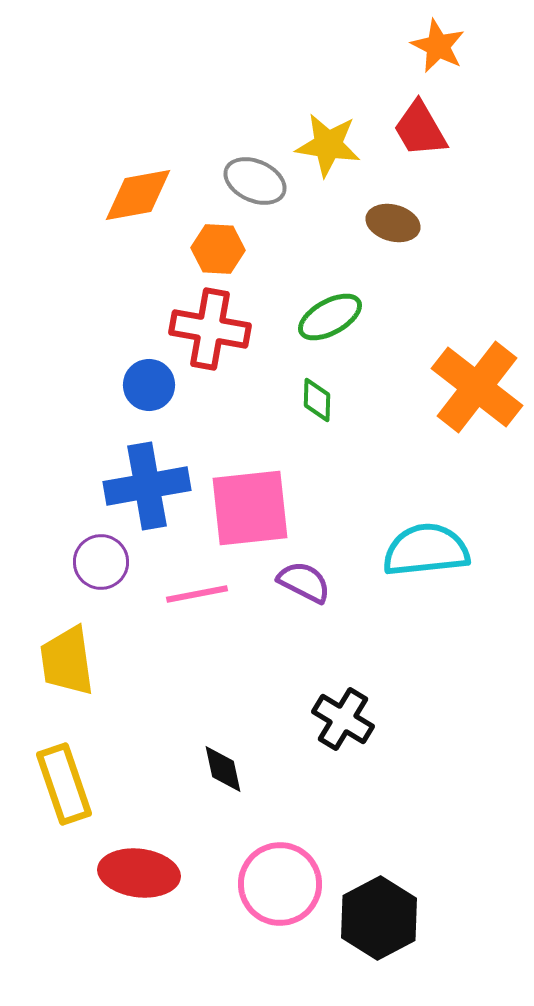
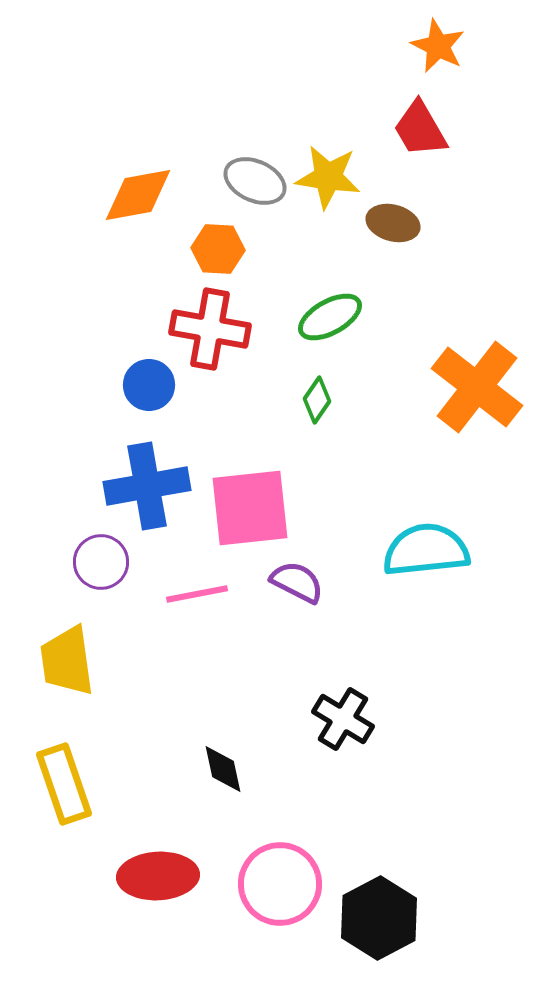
yellow star: moved 32 px down
green diamond: rotated 33 degrees clockwise
purple semicircle: moved 7 px left
red ellipse: moved 19 px right, 3 px down; rotated 10 degrees counterclockwise
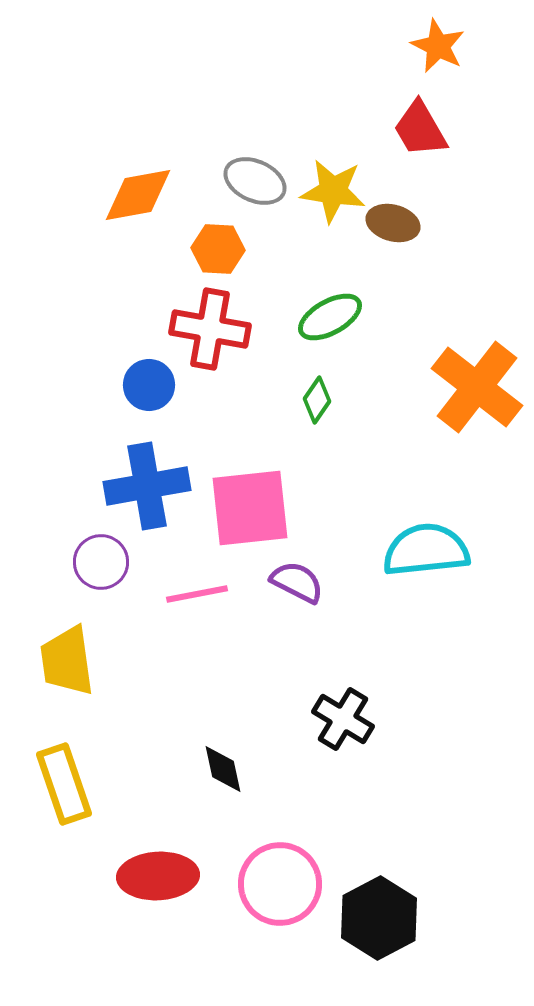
yellow star: moved 5 px right, 14 px down
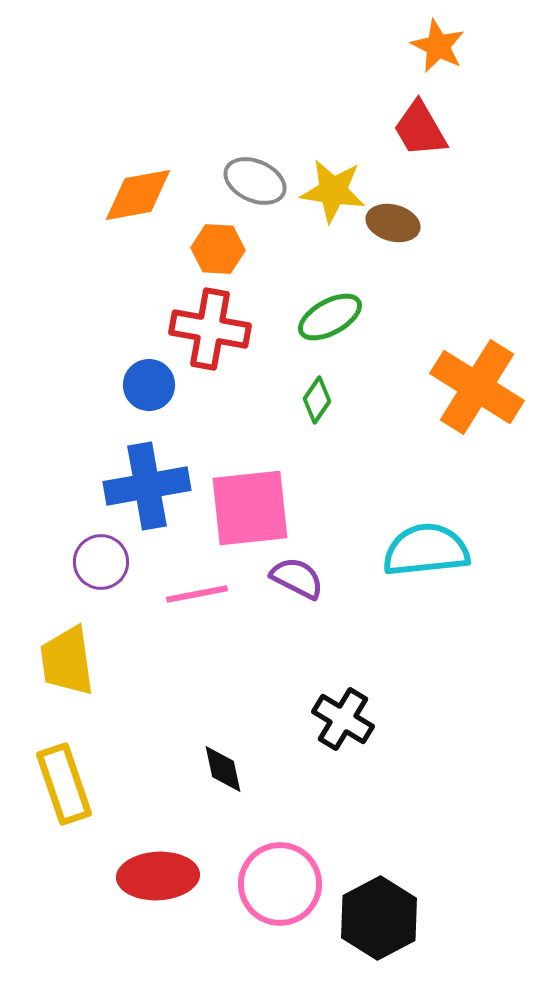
orange cross: rotated 6 degrees counterclockwise
purple semicircle: moved 4 px up
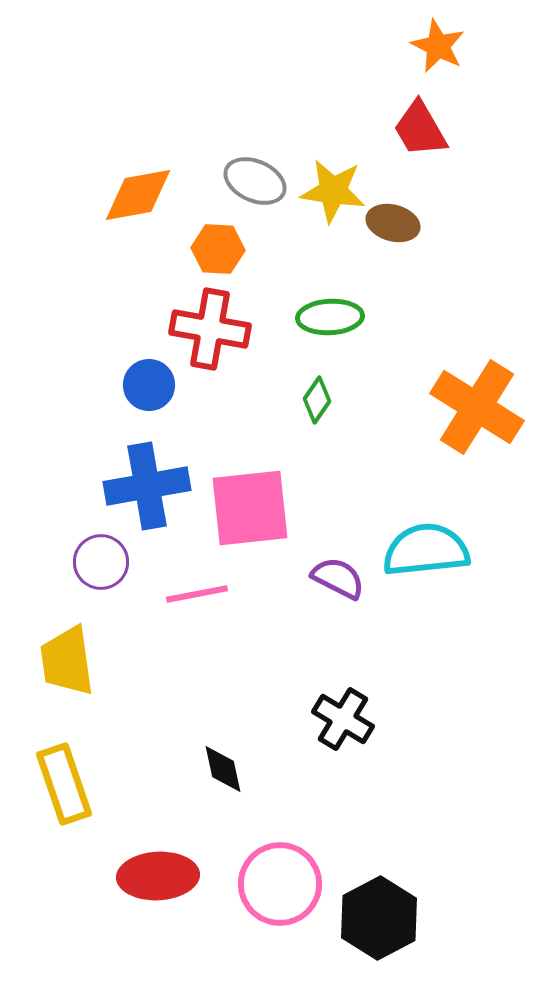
green ellipse: rotated 26 degrees clockwise
orange cross: moved 20 px down
purple semicircle: moved 41 px right
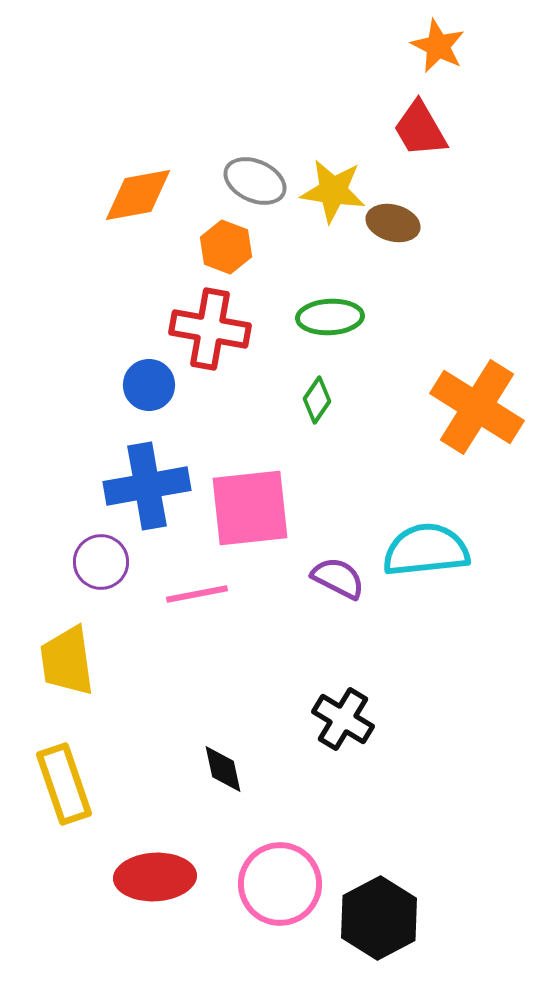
orange hexagon: moved 8 px right, 2 px up; rotated 18 degrees clockwise
red ellipse: moved 3 px left, 1 px down
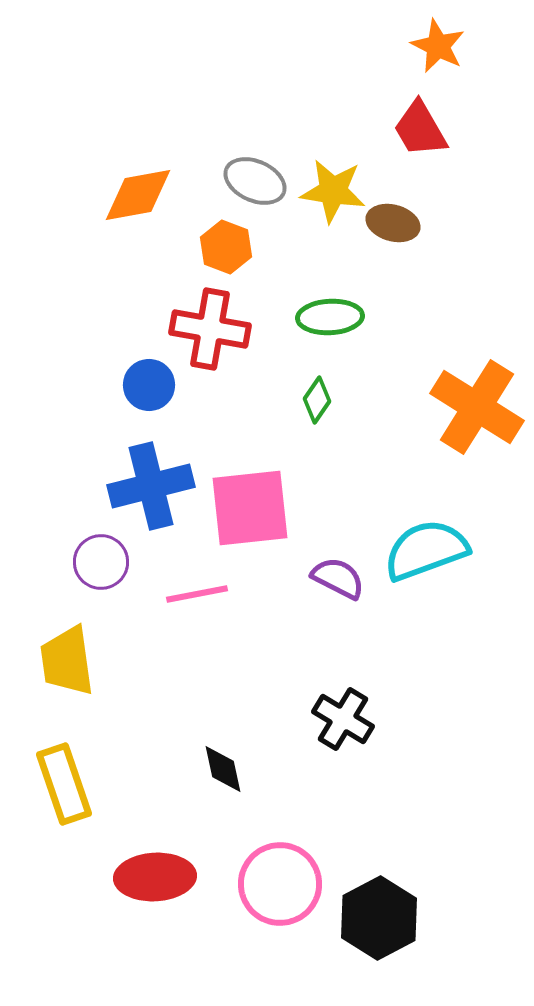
blue cross: moved 4 px right; rotated 4 degrees counterclockwise
cyan semicircle: rotated 14 degrees counterclockwise
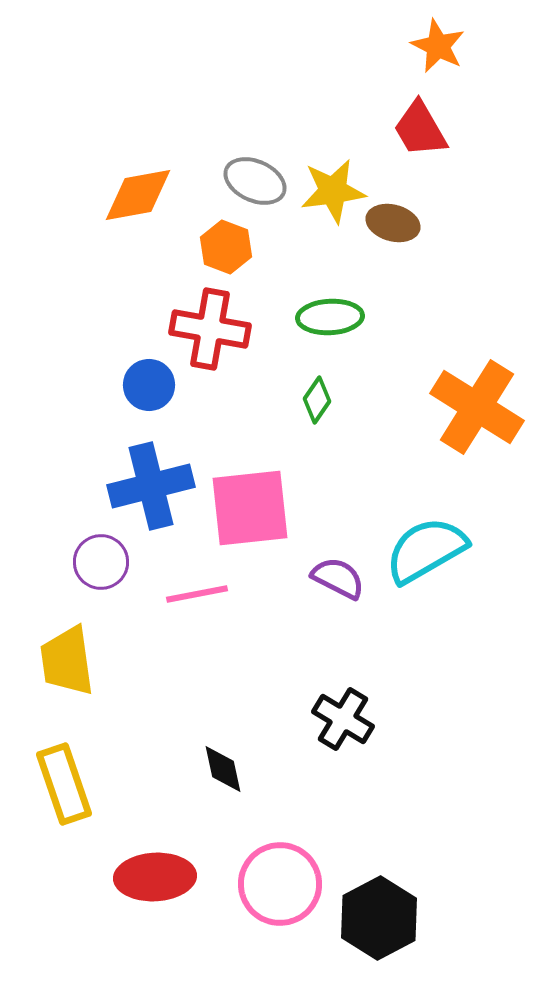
yellow star: rotated 16 degrees counterclockwise
cyan semicircle: rotated 10 degrees counterclockwise
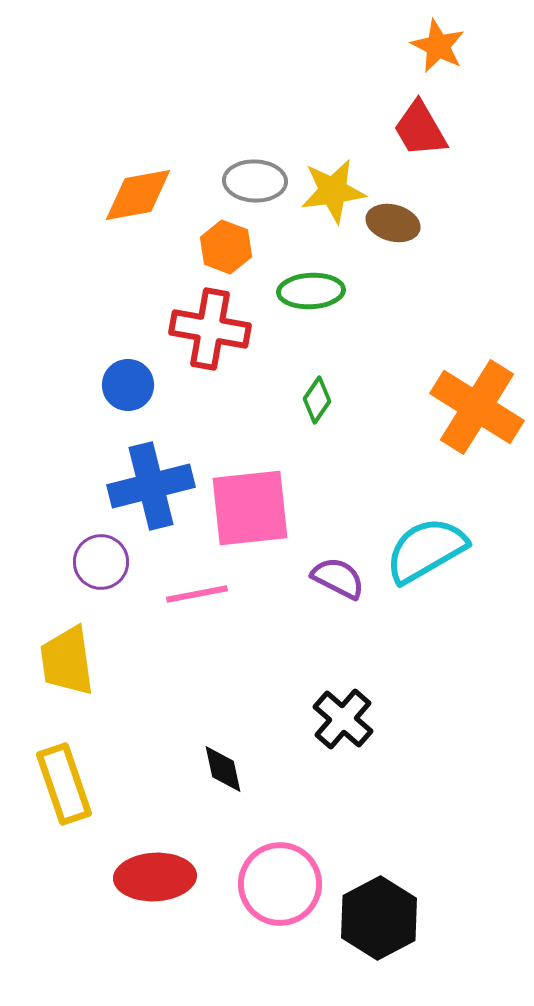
gray ellipse: rotated 22 degrees counterclockwise
green ellipse: moved 19 px left, 26 px up
blue circle: moved 21 px left
black cross: rotated 10 degrees clockwise
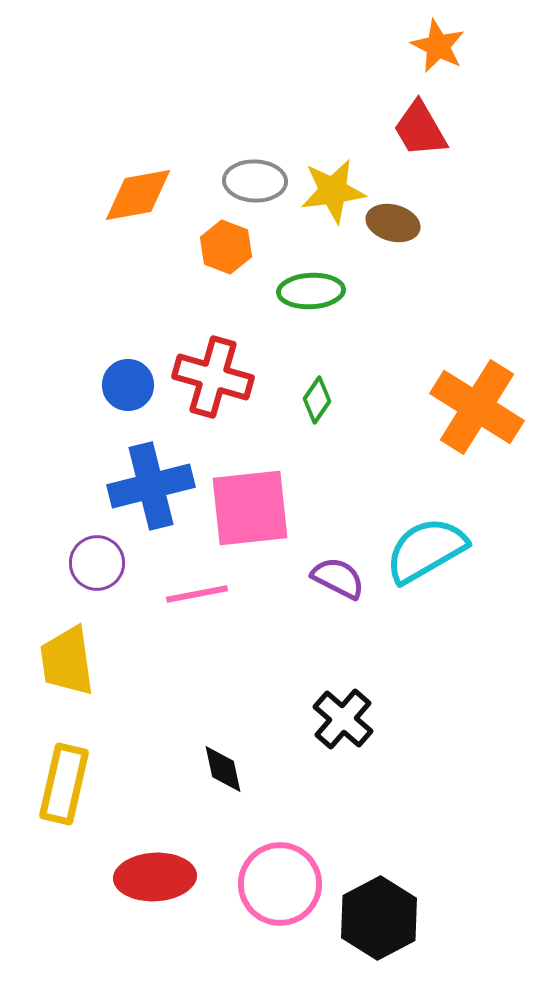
red cross: moved 3 px right, 48 px down; rotated 6 degrees clockwise
purple circle: moved 4 px left, 1 px down
yellow rectangle: rotated 32 degrees clockwise
